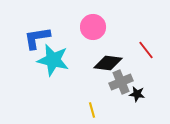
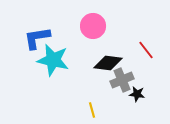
pink circle: moved 1 px up
gray cross: moved 1 px right, 2 px up
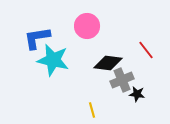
pink circle: moved 6 px left
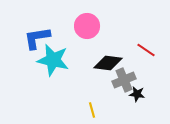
red line: rotated 18 degrees counterclockwise
gray cross: moved 2 px right
